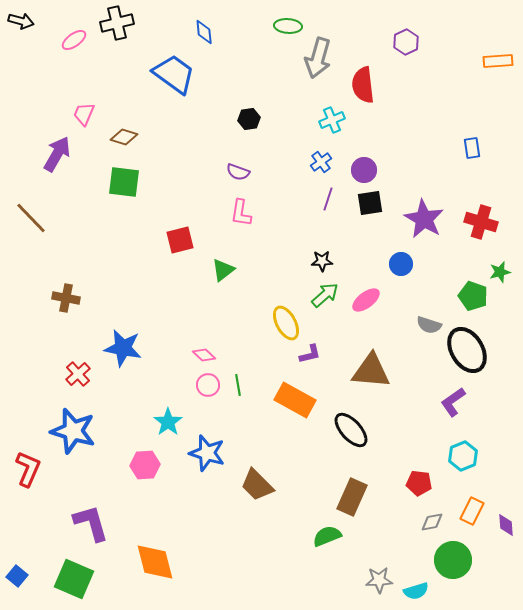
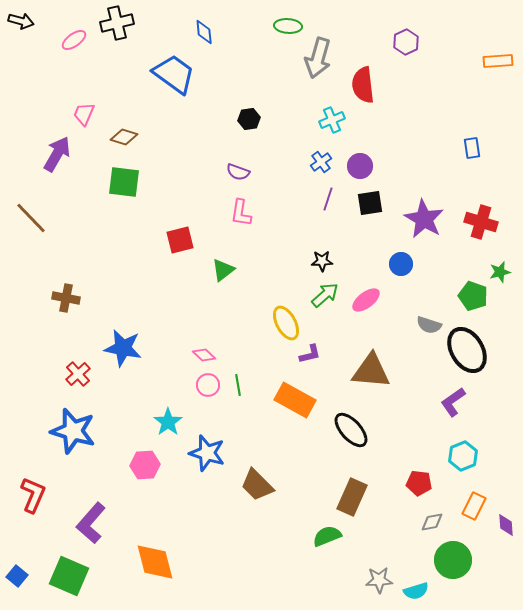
purple circle at (364, 170): moved 4 px left, 4 px up
red L-shape at (28, 469): moved 5 px right, 26 px down
orange rectangle at (472, 511): moved 2 px right, 5 px up
purple L-shape at (91, 523): rotated 123 degrees counterclockwise
green square at (74, 579): moved 5 px left, 3 px up
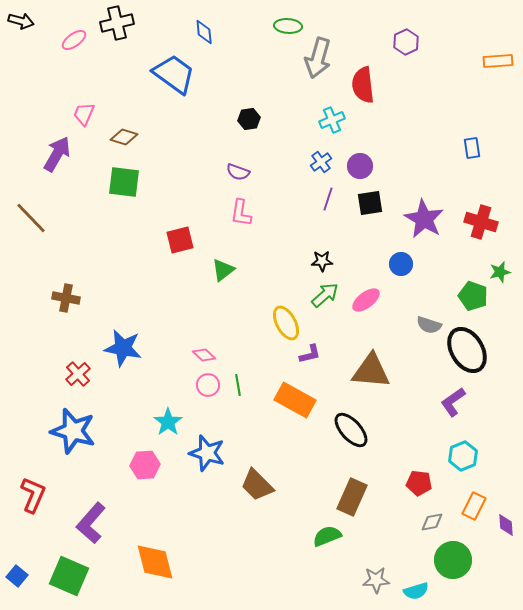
gray star at (379, 580): moved 3 px left
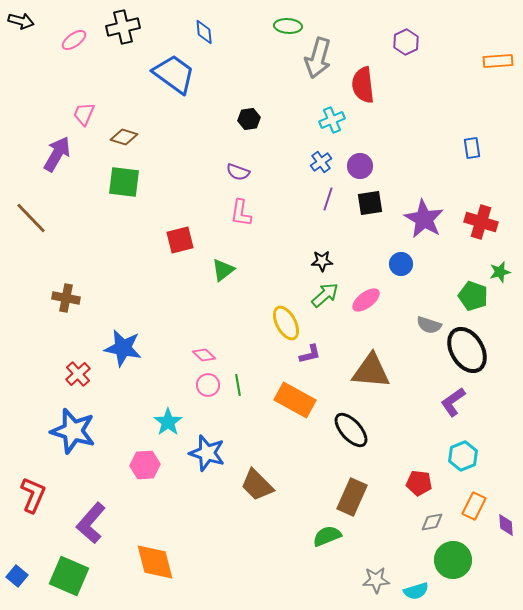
black cross at (117, 23): moved 6 px right, 4 px down
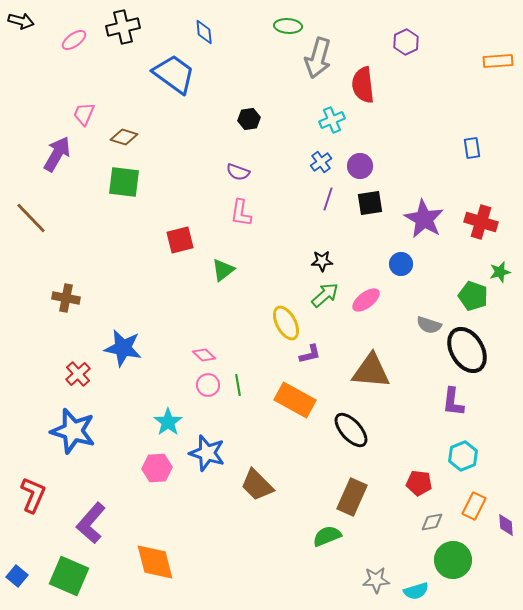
purple L-shape at (453, 402): rotated 48 degrees counterclockwise
pink hexagon at (145, 465): moved 12 px right, 3 px down
